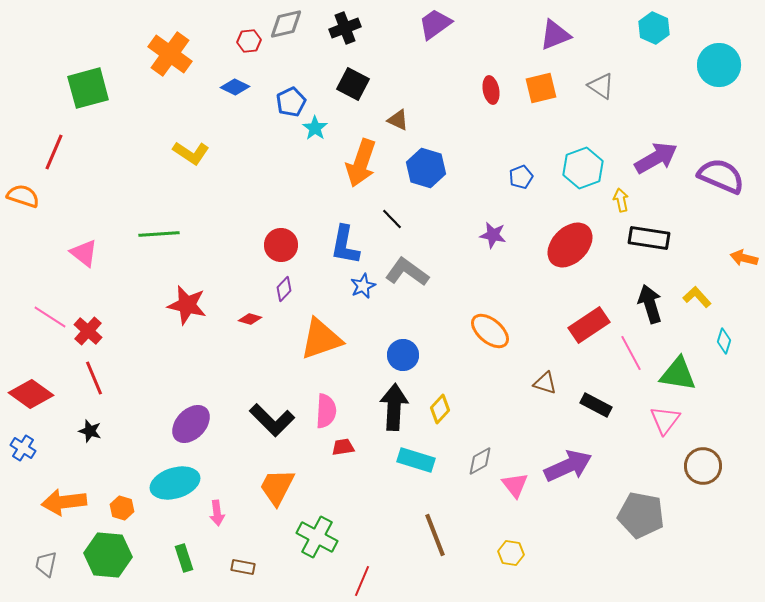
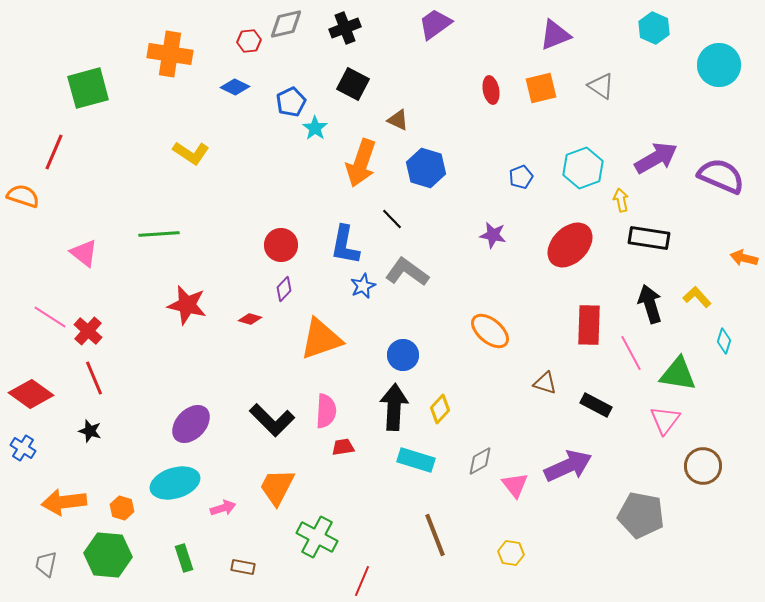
orange cross at (170, 54): rotated 27 degrees counterclockwise
red rectangle at (589, 325): rotated 54 degrees counterclockwise
pink arrow at (217, 513): moved 6 px right, 5 px up; rotated 100 degrees counterclockwise
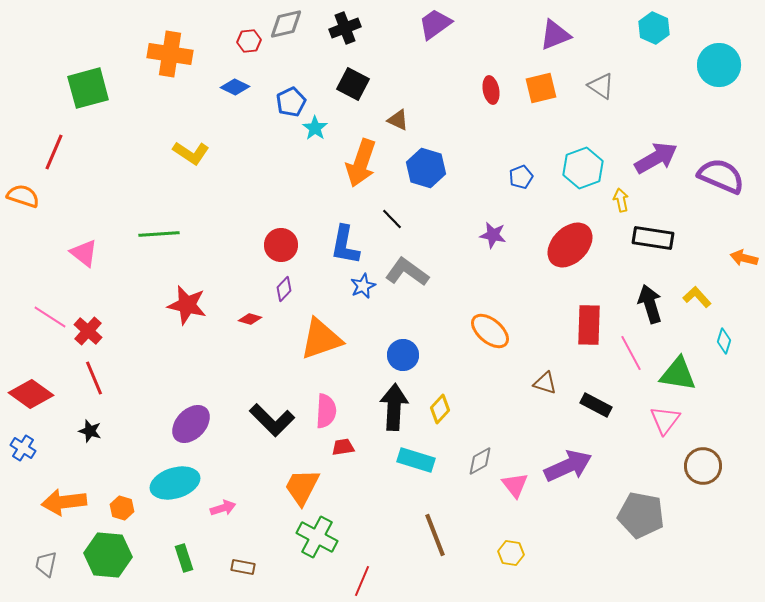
black rectangle at (649, 238): moved 4 px right
orange trapezoid at (277, 487): moved 25 px right
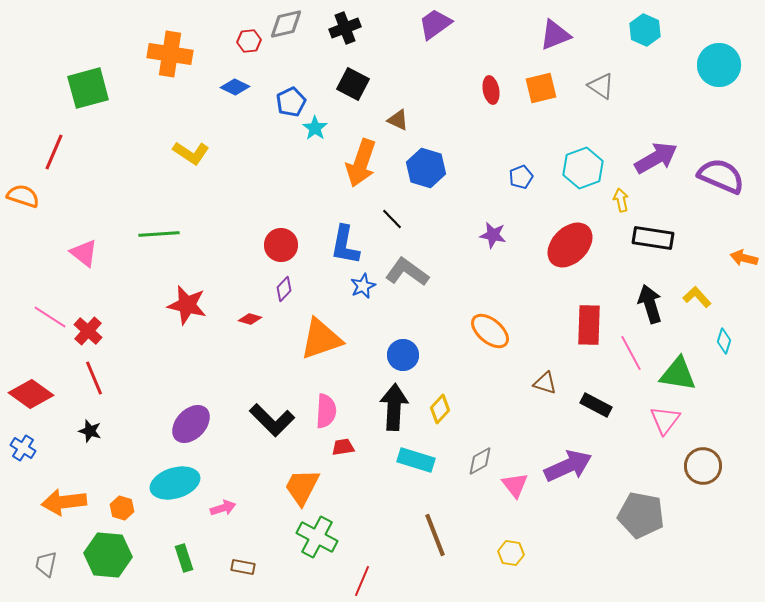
cyan hexagon at (654, 28): moved 9 px left, 2 px down
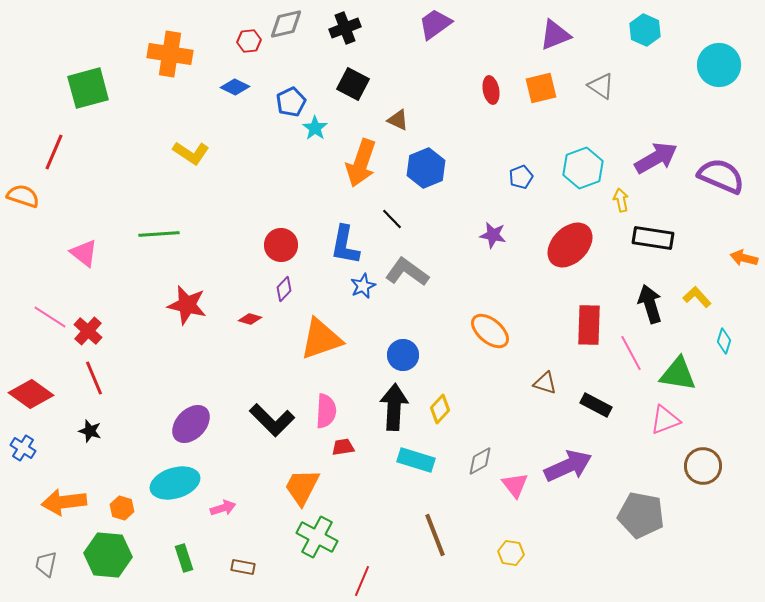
blue hexagon at (426, 168): rotated 21 degrees clockwise
pink triangle at (665, 420): rotated 32 degrees clockwise
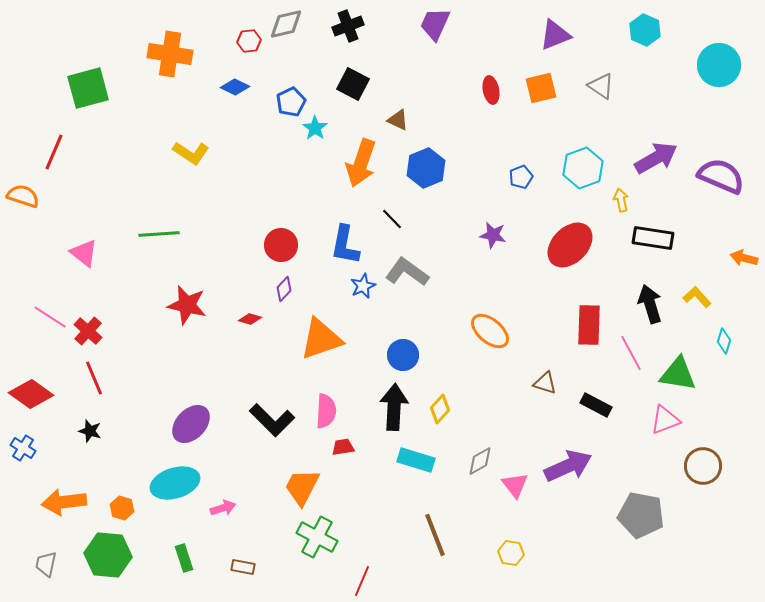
purple trapezoid at (435, 24): rotated 30 degrees counterclockwise
black cross at (345, 28): moved 3 px right, 2 px up
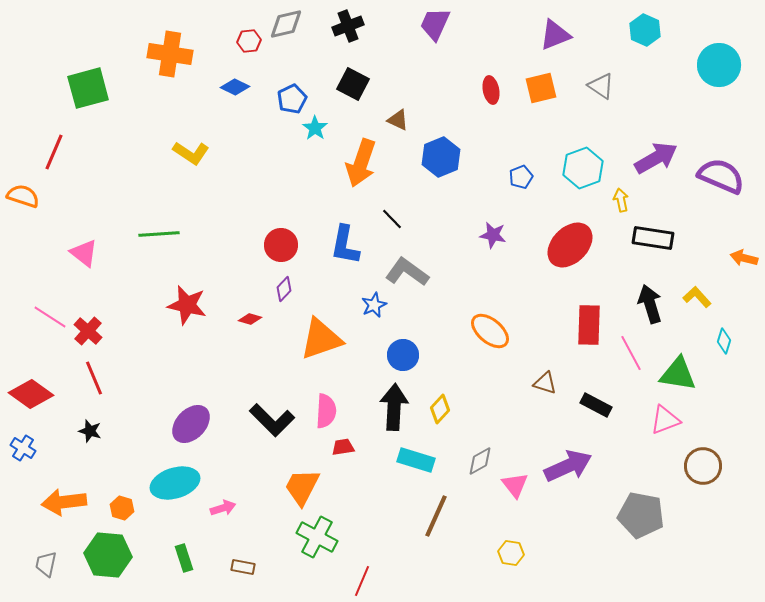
blue pentagon at (291, 102): moved 1 px right, 3 px up
blue hexagon at (426, 168): moved 15 px right, 11 px up
blue star at (363, 286): moved 11 px right, 19 px down
brown line at (435, 535): moved 1 px right, 19 px up; rotated 45 degrees clockwise
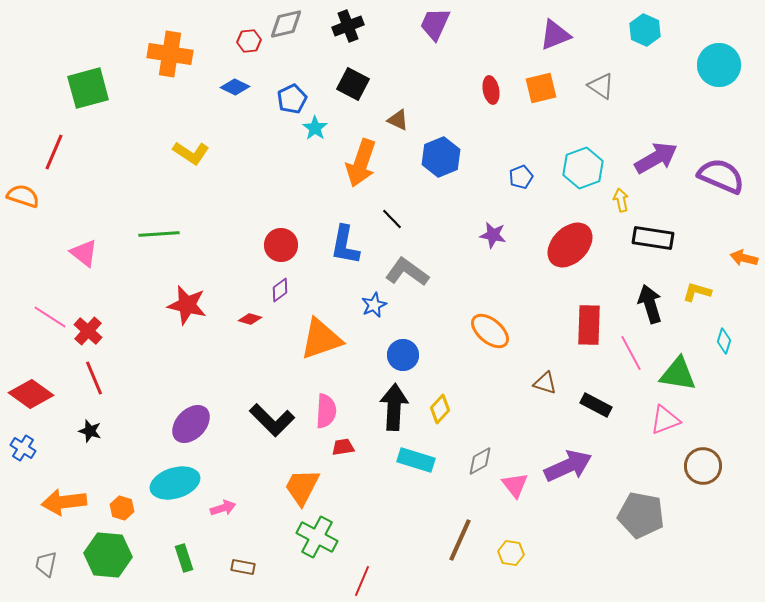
purple diamond at (284, 289): moved 4 px left, 1 px down; rotated 10 degrees clockwise
yellow L-shape at (697, 297): moved 5 px up; rotated 32 degrees counterclockwise
brown line at (436, 516): moved 24 px right, 24 px down
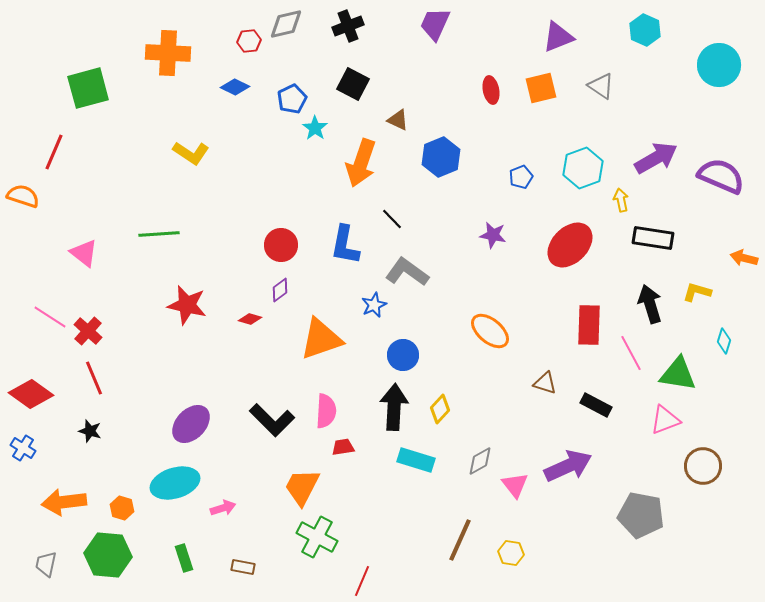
purple triangle at (555, 35): moved 3 px right, 2 px down
orange cross at (170, 54): moved 2 px left, 1 px up; rotated 6 degrees counterclockwise
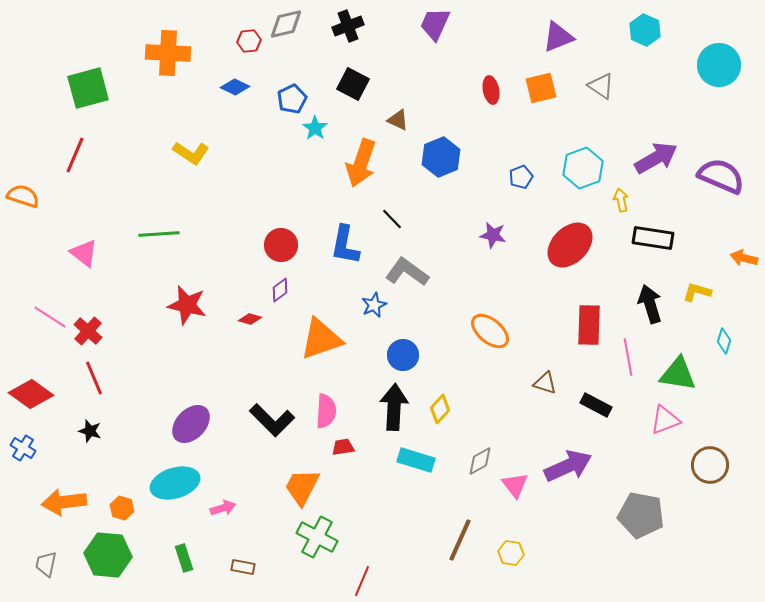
red line at (54, 152): moved 21 px right, 3 px down
pink line at (631, 353): moved 3 px left, 4 px down; rotated 18 degrees clockwise
brown circle at (703, 466): moved 7 px right, 1 px up
